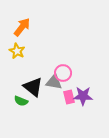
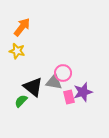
yellow star: rotated 14 degrees counterclockwise
purple star: moved 4 px up; rotated 18 degrees counterclockwise
green semicircle: rotated 112 degrees clockwise
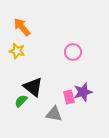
orange arrow: rotated 78 degrees counterclockwise
pink circle: moved 10 px right, 21 px up
gray triangle: moved 32 px down
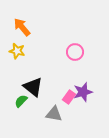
pink circle: moved 2 px right
pink rectangle: rotated 48 degrees clockwise
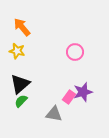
black triangle: moved 13 px left, 3 px up; rotated 40 degrees clockwise
